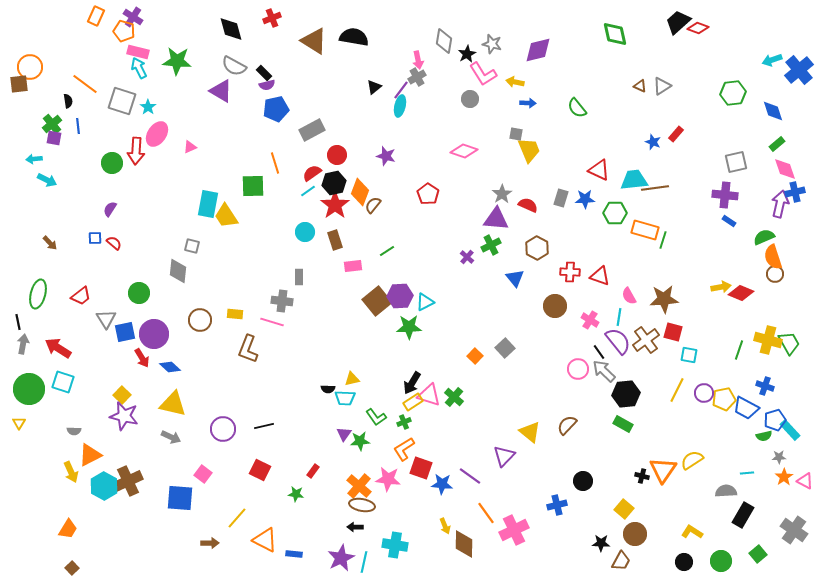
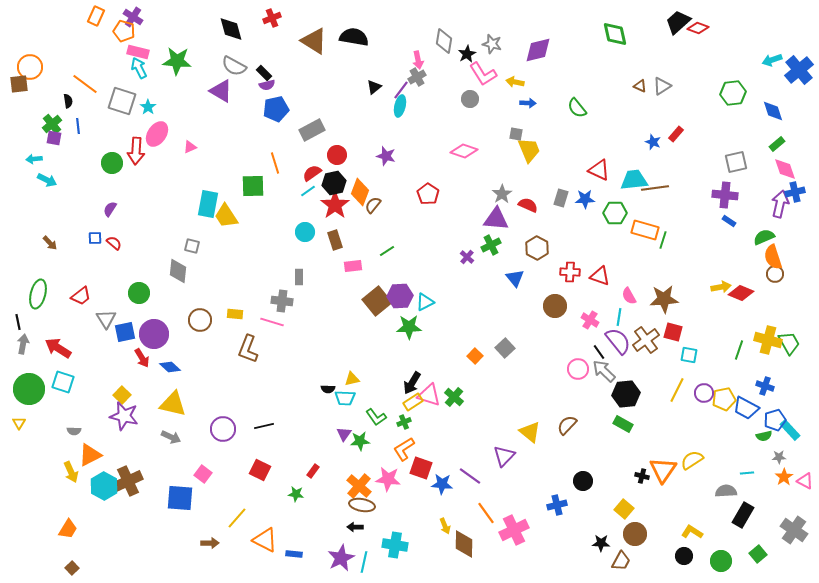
black circle at (684, 562): moved 6 px up
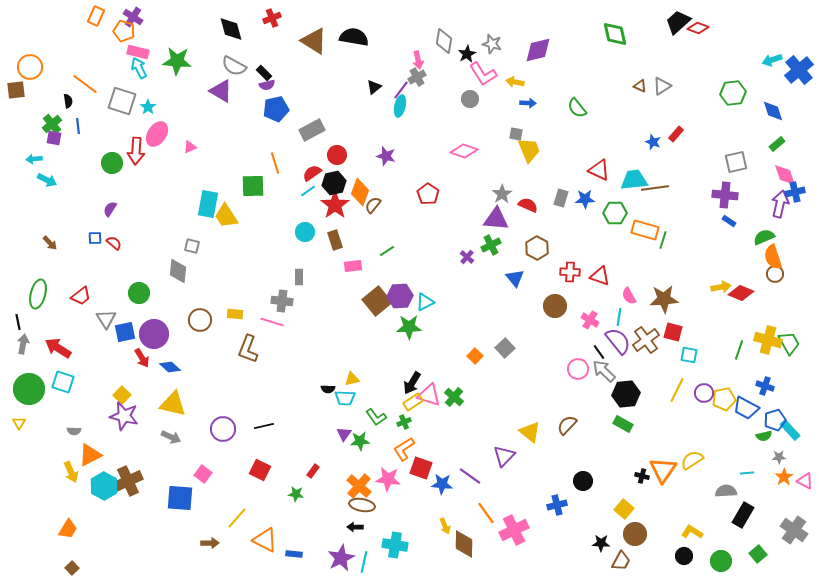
brown square at (19, 84): moved 3 px left, 6 px down
pink diamond at (785, 169): moved 6 px down
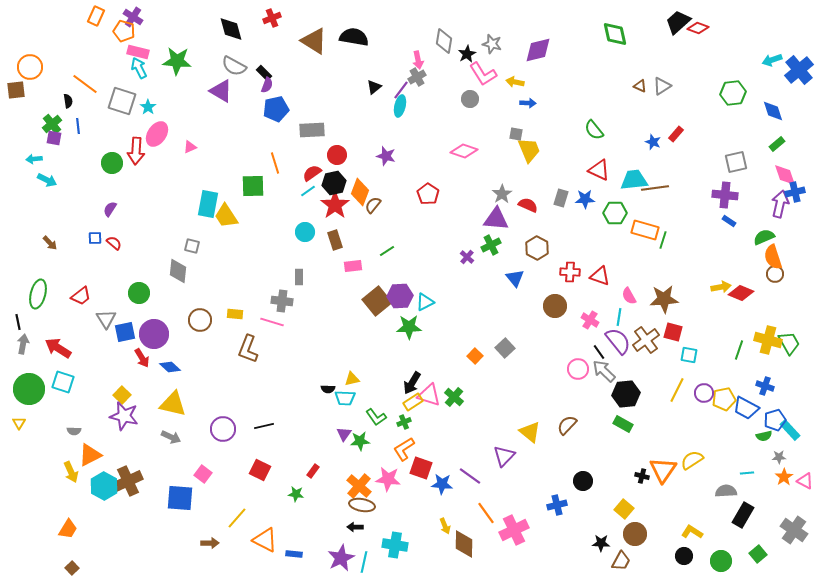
purple semicircle at (267, 85): rotated 56 degrees counterclockwise
green semicircle at (577, 108): moved 17 px right, 22 px down
gray rectangle at (312, 130): rotated 25 degrees clockwise
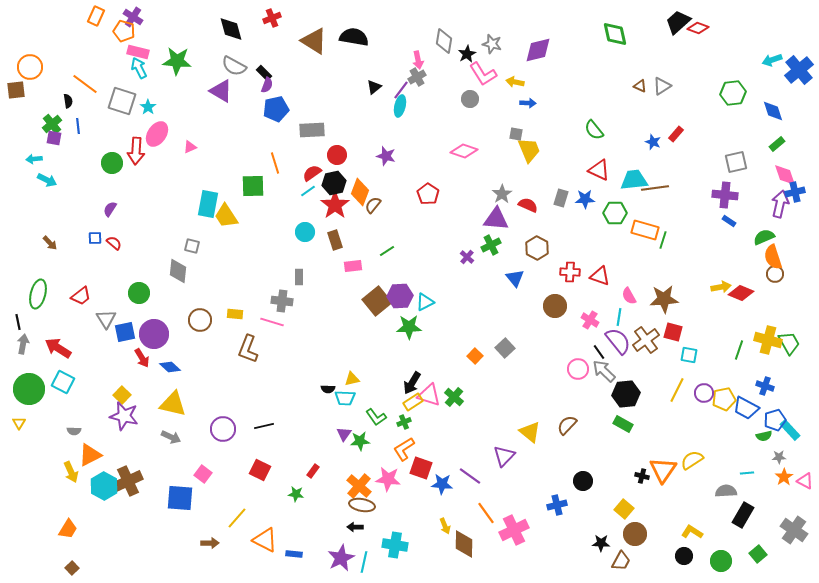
cyan square at (63, 382): rotated 10 degrees clockwise
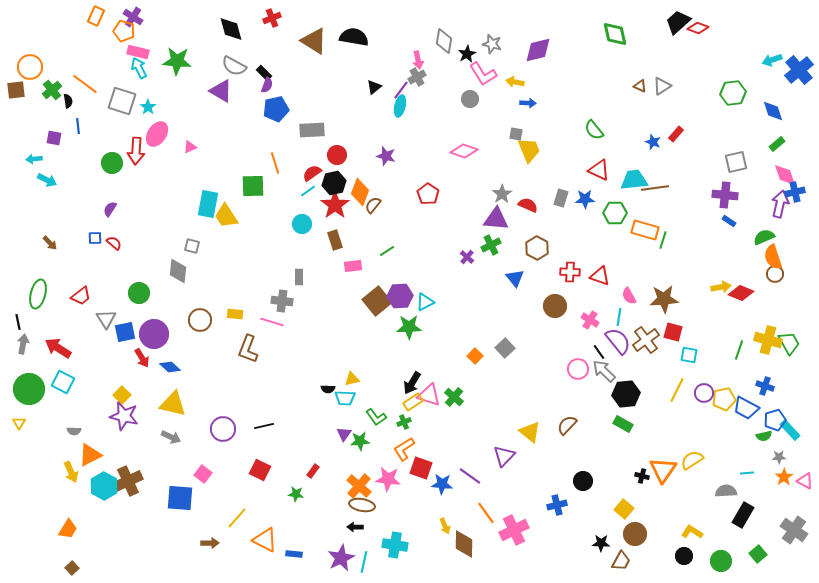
green cross at (52, 124): moved 34 px up
cyan circle at (305, 232): moved 3 px left, 8 px up
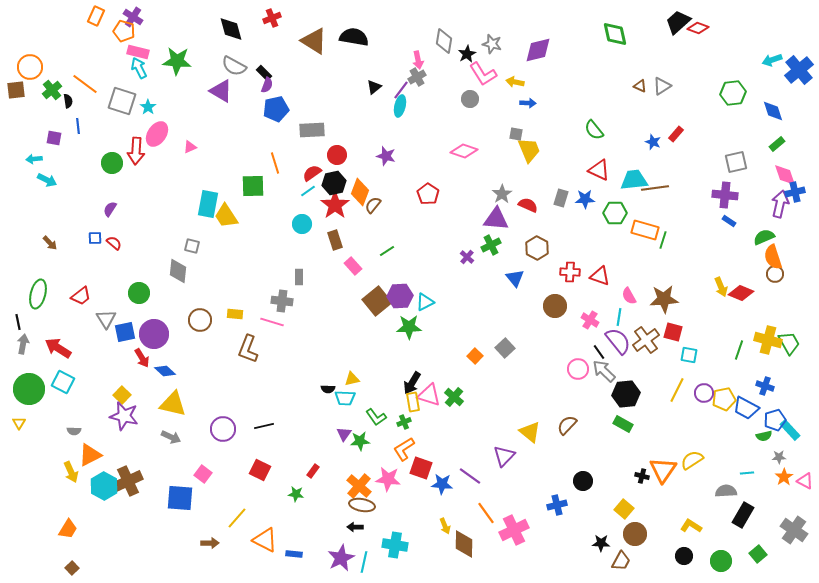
pink rectangle at (353, 266): rotated 54 degrees clockwise
yellow arrow at (721, 287): rotated 78 degrees clockwise
blue diamond at (170, 367): moved 5 px left, 4 px down
yellow rectangle at (413, 402): rotated 66 degrees counterclockwise
yellow L-shape at (692, 532): moved 1 px left, 6 px up
